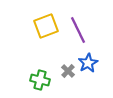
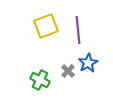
purple line: rotated 20 degrees clockwise
green cross: rotated 12 degrees clockwise
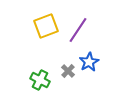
purple line: rotated 40 degrees clockwise
blue star: moved 1 px right, 1 px up
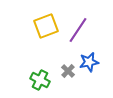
blue star: rotated 18 degrees clockwise
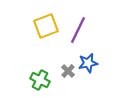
purple line: rotated 8 degrees counterclockwise
blue star: moved 1 px left, 1 px down
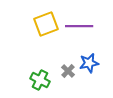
yellow square: moved 2 px up
purple line: moved 1 px right, 4 px up; rotated 64 degrees clockwise
blue star: moved 1 px right
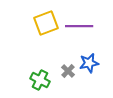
yellow square: moved 1 px up
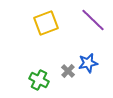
purple line: moved 14 px right, 6 px up; rotated 44 degrees clockwise
blue star: moved 1 px left
green cross: moved 1 px left
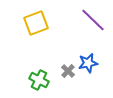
yellow square: moved 10 px left
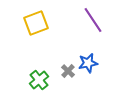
purple line: rotated 12 degrees clockwise
green cross: rotated 24 degrees clockwise
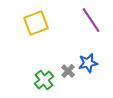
purple line: moved 2 px left
green cross: moved 5 px right
